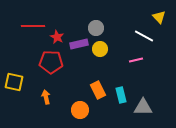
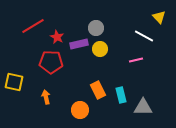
red line: rotated 30 degrees counterclockwise
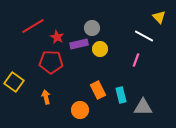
gray circle: moved 4 px left
pink line: rotated 56 degrees counterclockwise
yellow square: rotated 24 degrees clockwise
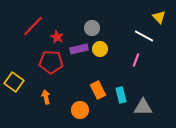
red line: rotated 15 degrees counterclockwise
purple rectangle: moved 5 px down
